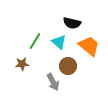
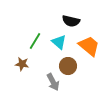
black semicircle: moved 1 px left, 2 px up
brown star: rotated 16 degrees clockwise
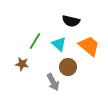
cyan triangle: moved 2 px down
brown circle: moved 1 px down
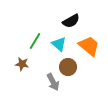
black semicircle: rotated 42 degrees counterclockwise
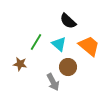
black semicircle: moved 3 px left; rotated 72 degrees clockwise
green line: moved 1 px right, 1 px down
brown star: moved 2 px left
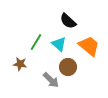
gray arrow: moved 2 px left, 2 px up; rotated 18 degrees counterclockwise
